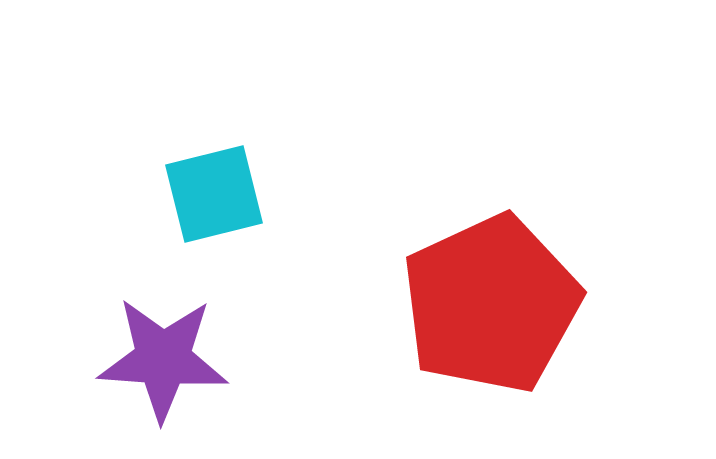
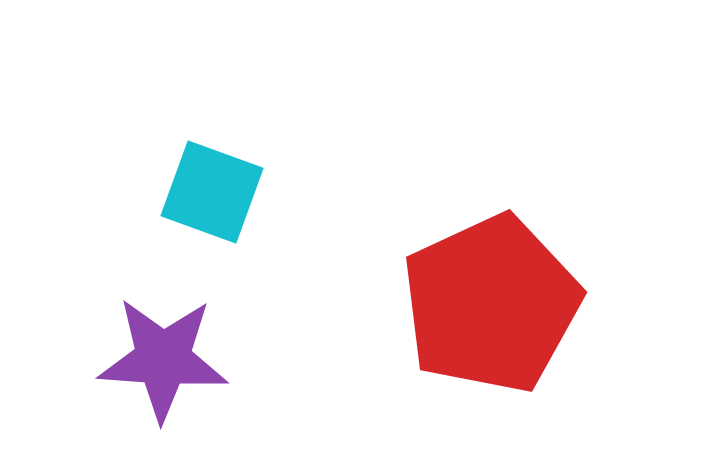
cyan square: moved 2 px left, 2 px up; rotated 34 degrees clockwise
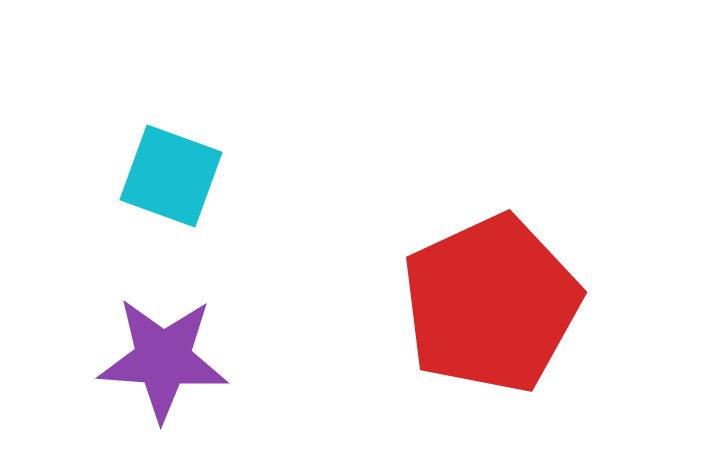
cyan square: moved 41 px left, 16 px up
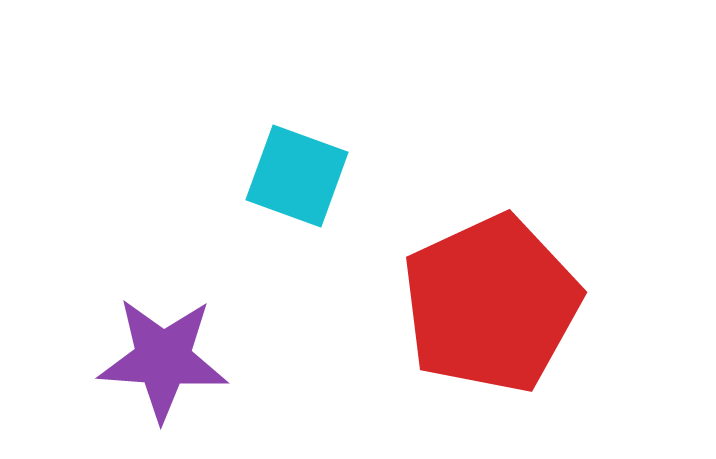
cyan square: moved 126 px right
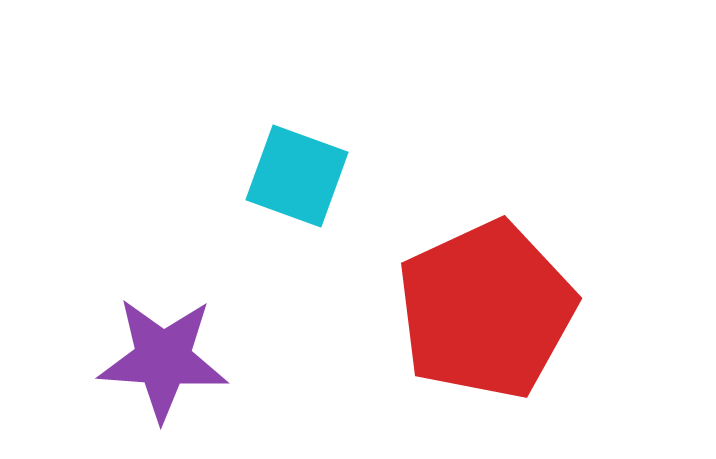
red pentagon: moved 5 px left, 6 px down
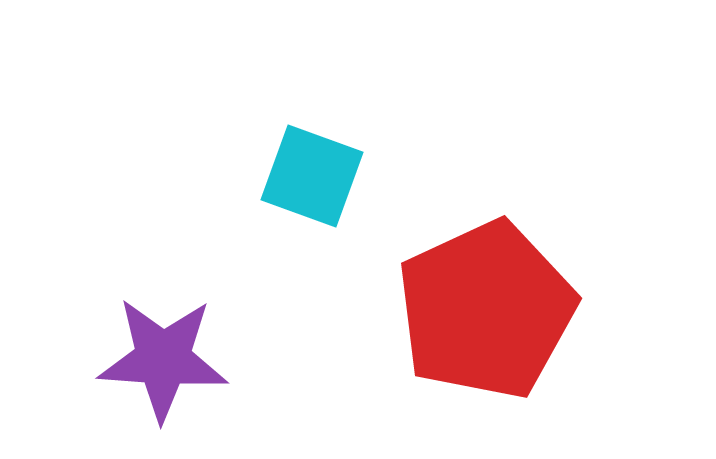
cyan square: moved 15 px right
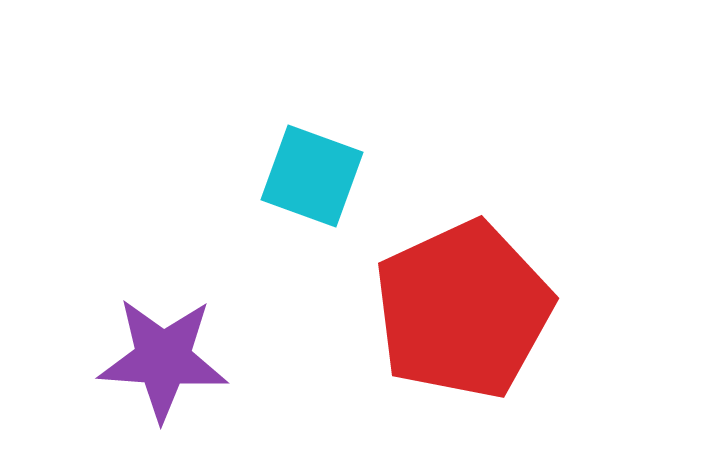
red pentagon: moved 23 px left
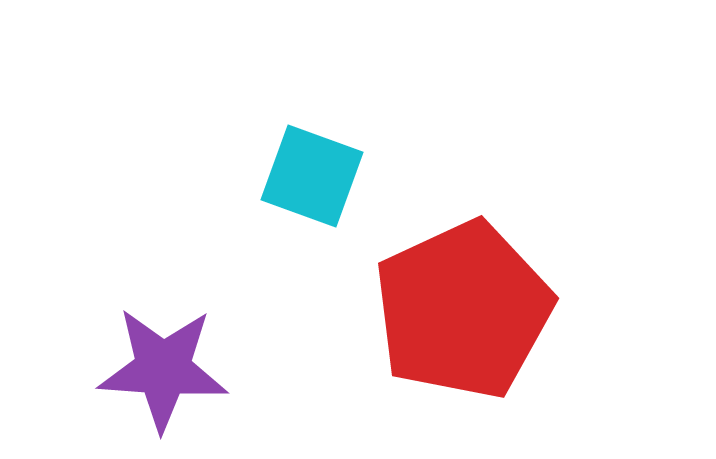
purple star: moved 10 px down
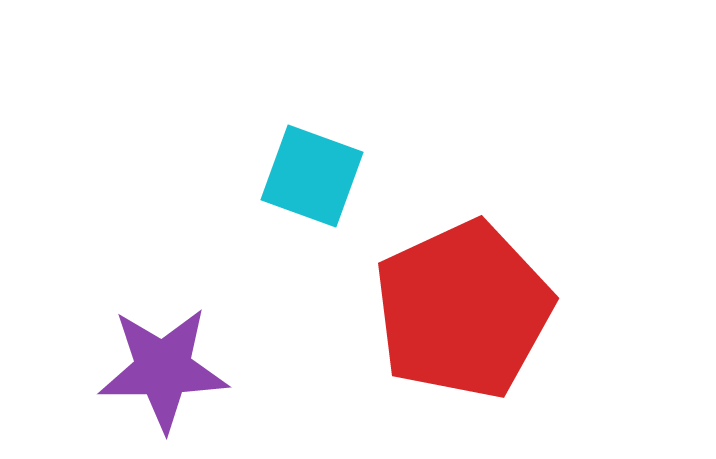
purple star: rotated 5 degrees counterclockwise
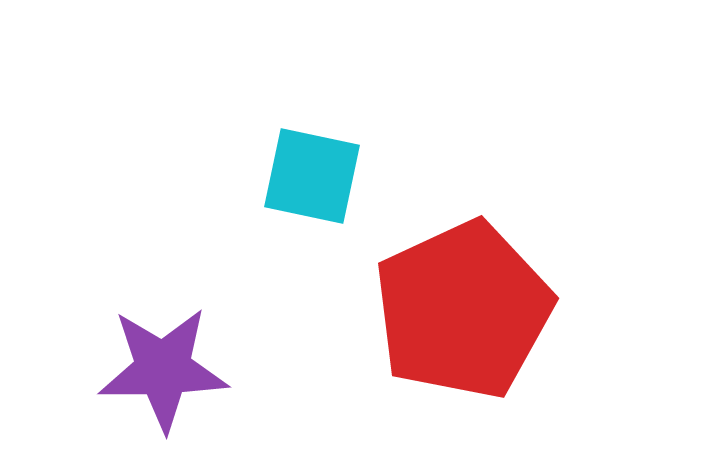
cyan square: rotated 8 degrees counterclockwise
